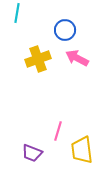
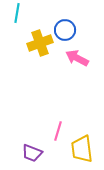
yellow cross: moved 2 px right, 16 px up
yellow trapezoid: moved 1 px up
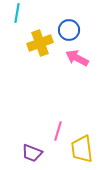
blue circle: moved 4 px right
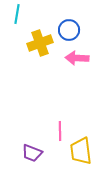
cyan line: moved 1 px down
pink arrow: rotated 25 degrees counterclockwise
pink line: moved 2 px right; rotated 18 degrees counterclockwise
yellow trapezoid: moved 1 px left, 2 px down
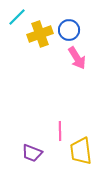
cyan line: moved 3 px down; rotated 36 degrees clockwise
yellow cross: moved 9 px up
pink arrow: rotated 125 degrees counterclockwise
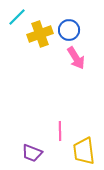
pink arrow: moved 1 px left
yellow trapezoid: moved 3 px right
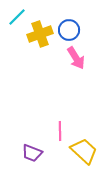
yellow trapezoid: rotated 140 degrees clockwise
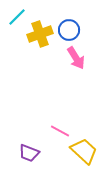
pink line: rotated 60 degrees counterclockwise
purple trapezoid: moved 3 px left
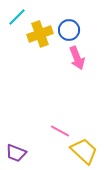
pink arrow: moved 1 px right; rotated 10 degrees clockwise
purple trapezoid: moved 13 px left
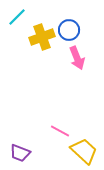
yellow cross: moved 2 px right, 3 px down
purple trapezoid: moved 4 px right
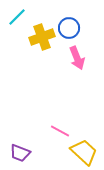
blue circle: moved 2 px up
yellow trapezoid: moved 1 px down
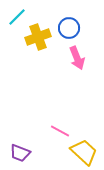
yellow cross: moved 4 px left
